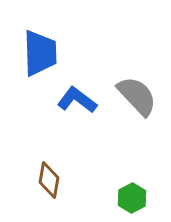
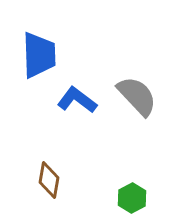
blue trapezoid: moved 1 px left, 2 px down
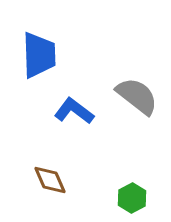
gray semicircle: rotated 9 degrees counterclockwise
blue L-shape: moved 3 px left, 11 px down
brown diamond: moved 1 px right; rotated 33 degrees counterclockwise
